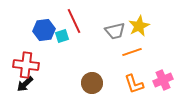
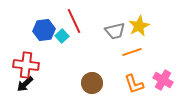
cyan square: rotated 24 degrees counterclockwise
pink cross: rotated 36 degrees counterclockwise
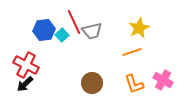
red line: moved 1 px down
yellow star: moved 2 px down
gray trapezoid: moved 23 px left
cyan square: moved 1 px up
red cross: rotated 20 degrees clockwise
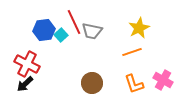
gray trapezoid: rotated 25 degrees clockwise
cyan square: moved 1 px left
red cross: moved 1 px right, 1 px up
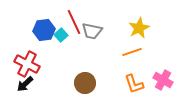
brown circle: moved 7 px left
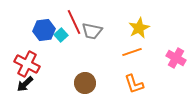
pink cross: moved 13 px right, 22 px up
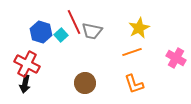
blue hexagon: moved 3 px left, 2 px down; rotated 25 degrees clockwise
black arrow: rotated 36 degrees counterclockwise
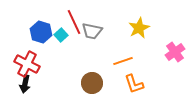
orange line: moved 9 px left, 9 px down
pink cross: moved 1 px left, 6 px up; rotated 24 degrees clockwise
brown circle: moved 7 px right
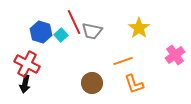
yellow star: rotated 10 degrees counterclockwise
pink cross: moved 3 px down
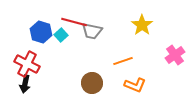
red line: rotated 50 degrees counterclockwise
yellow star: moved 3 px right, 3 px up
orange L-shape: moved 1 px right, 1 px down; rotated 50 degrees counterclockwise
